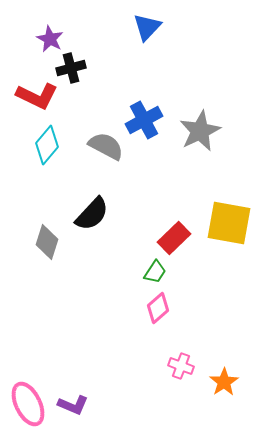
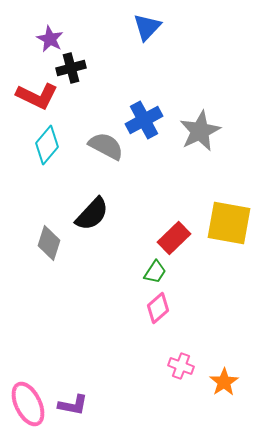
gray diamond: moved 2 px right, 1 px down
purple L-shape: rotated 12 degrees counterclockwise
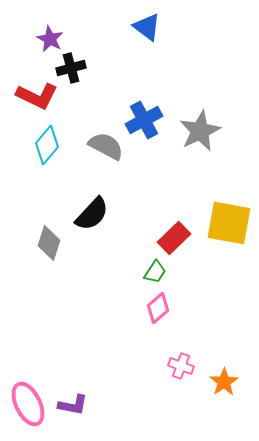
blue triangle: rotated 36 degrees counterclockwise
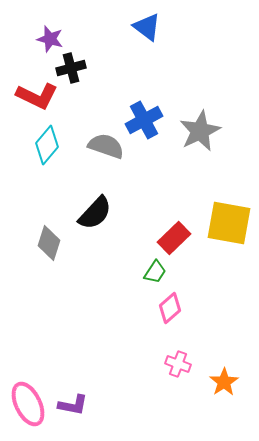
purple star: rotated 12 degrees counterclockwise
gray semicircle: rotated 9 degrees counterclockwise
black semicircle: moved 3 px right, 1 px up
pink diamond: moved 12 px right
pink cross: moved 3 px left, 2 px up
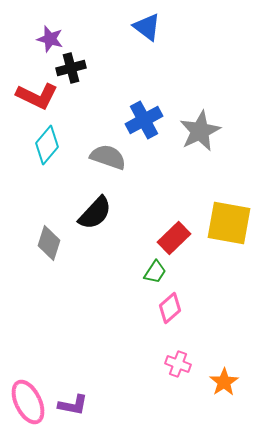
gray semicircle: moved 2 px right, 11 px down
pink ellipse: moved 2 px up
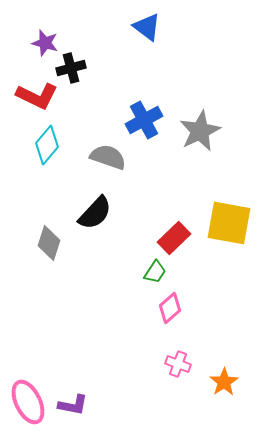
purple star: moved 5 px left, 4 px down
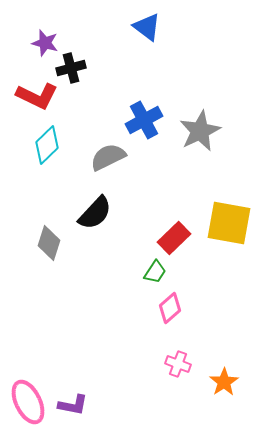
cyan diamond: rotated 6 degrees clockwise
gray semicircle: rotated 45 degrees counterclockwise
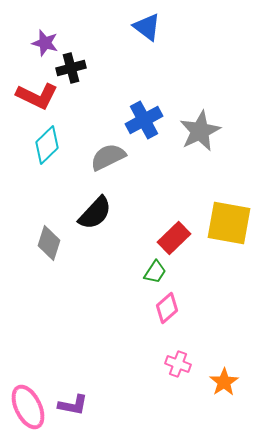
pink diamond: moved 3 px left
pink ellipse: moved 5 px down
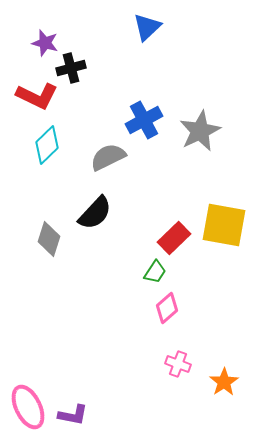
blue triangle: rotated 40 degrees clockwise
yellow square: moved 5 px left, 2 px down
gray diamond: moved 4 px up
purple L-shape: moved 10 px down
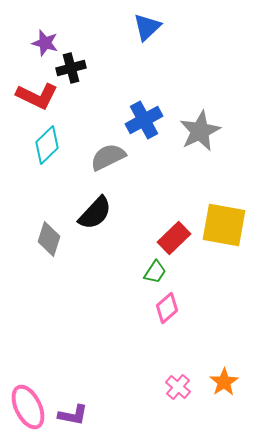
pink cross: moved 23 px down; rotated 20 degrees clockwise
